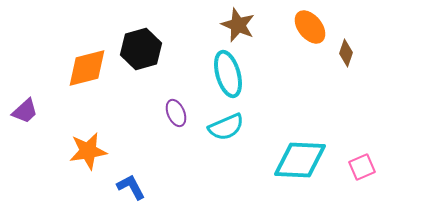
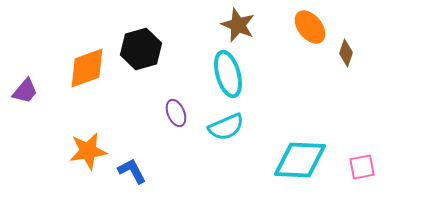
orange diamond: rotated 6 degrees counterclockwise
purple trapezoid: moved 20 px up; rotated 8 degrees counterclockwise
pink square: rotated 12 degrees clockwise
blue L-shape: moved 1 px right, 16 px up
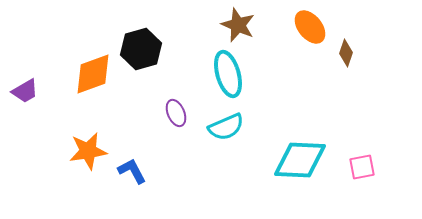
orange diamond: moved 6 px right, 6 px down
purple trapezoid: rotated 20 degrees clockwise
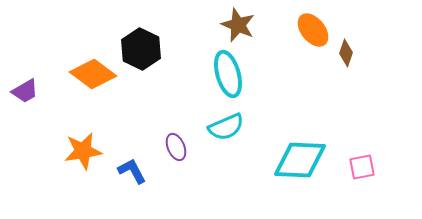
orange ellipse: moved 3 px right, 3 px down
black hexagon: rotated 18 degrees counterclockwise
orange diamond: rotated 57 degrees clockwise
purple ellipse: moved 34 px down
orange star: moved 5 px left
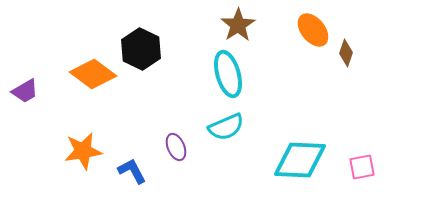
brown star: rotated 16 degrees clockwise
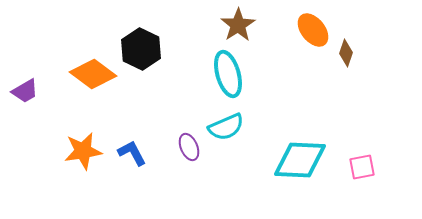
purple ellipse: moved 13 px right
blue L-shape: moved 18 px up
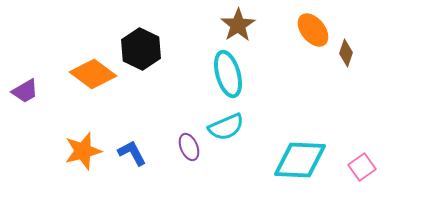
orange star: rotated 6 degrees counterclockwise
pink square: rotated 24 degrees counterclockwise
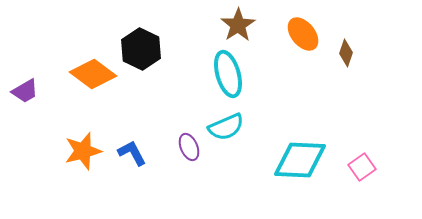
orange ellipse: moved 10 px left, 4 px down
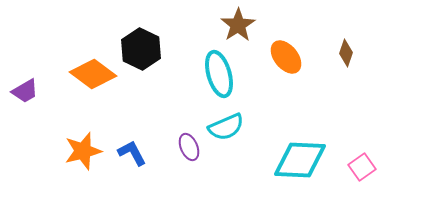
orange ellipse: moved 17 px left, 23 px down
cyan ellipse: moved 9 px left
